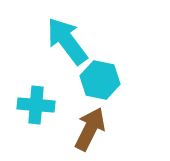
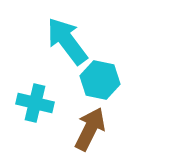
cyan cross: moved 1 px left, 2 px up; rotated 9 degrees clockwise
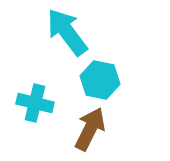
cyan arrow: moved 9 px up
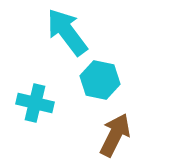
brown arrow: moved 25 px right, 6 px down
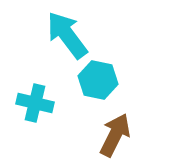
cyan arrow: moved 3 px down
cyan hexagon: moved 2 px left
